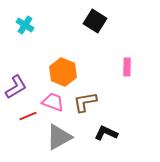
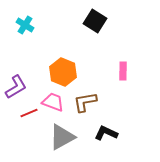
pink rectangle: moved 4 px left, 4 px down
red line: moved 1 px right, 3 px up
gray triangle: moved 3 px right
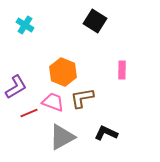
pink rectangle: moved 1 px left, 1 px up
brown L-shape: moved 3 px left, 4 px up
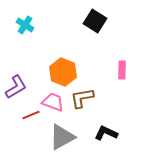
red line: moved 2 px right, 2 px down
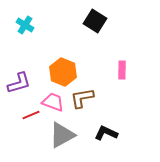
purple L-shape: moved 3 px right, 4 px up; rotated 15 degrees clockwise
gray triangle: moved 2 px up
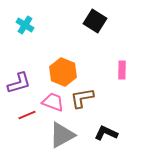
red line: moved 4 px left
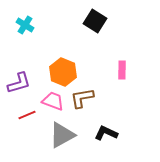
pink trapezoid: moved 1 px up
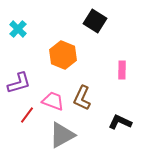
cyan cross: moved 7 px left, 4 px down; rotated 12 degrees clockwise
orange hexagon: moved 17 px up
brown L-shape: rotated 55 degrees counterclockwise
red line: rotated 30 degrees counterclockwise
black L-shape: moved 14 px right, 11 px up
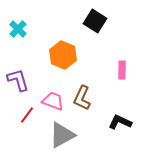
purple L-shape: moved 1 px left, 3 px up; rotated 90 degrees counterclockwise
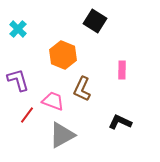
brown L-shape: moved 9 px up
